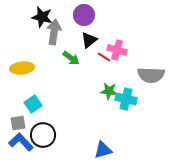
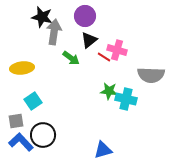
purple circle: moved 1 px right, 1 px down
cyan square: moved 3 px up
gray square: moved 2 px left, 2 px up
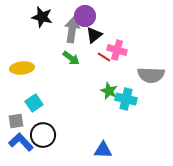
gray arrow: moved 18 px right, 2 px up
black triangle: moved 5 px right, 5 px up
green star: rotated 18 degrees clockwise
cyan square: moved 1 px right, 2 px down
blue triangle: rotated 18 degrees clockwise
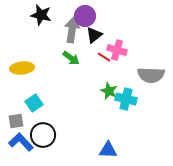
black star: moved 1 px left, 2 px up
blue triangle: moved 5 px right
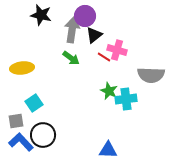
cyan cross: rotated 20 degrees counterclockwise
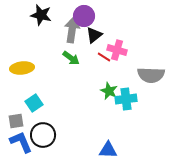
purple circle: moved 1 px left
blue L-shape: rotated 20 degrees clockwise
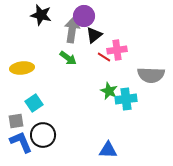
pink cross: rotated 24 degrees counterclockwise
green arrow: moved 3 px left
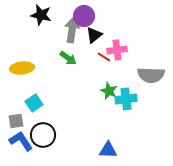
blue L-shape: moved 1 px up; rotated 10 degrees counterclockwise
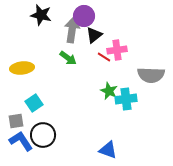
blue triangle: rotated 18 degrees clockwise
